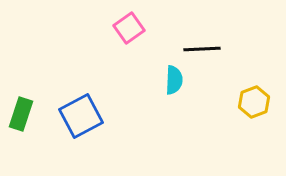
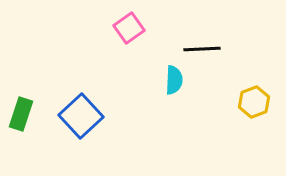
blue square: rotated 15 degrees counterclockwise
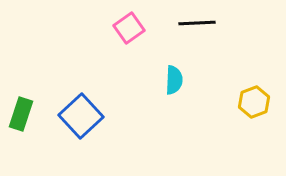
black line: moved 5 px left, 26 px up
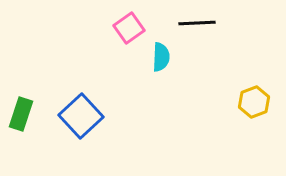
cyan semicircle: moved 13 px left, 23 px up
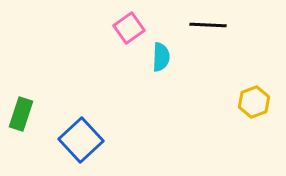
black line: moved 11 px right, 2 px down; rotated 6 degrees clockwise
blue square: moved 24 px down
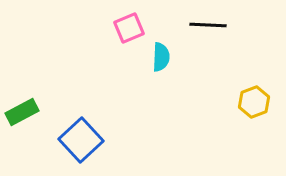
pink square: rotated 12 degrees clockwise
green rectangle: moved 1 px right, 2 px up; rotated 44 degrees clockwise
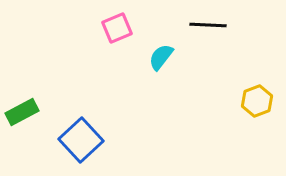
pink square: moved 12 px left
cyan semicircle: rotated 144 degrees counterclockwise
yellow hexagon: moved 3 px right, 1 px up
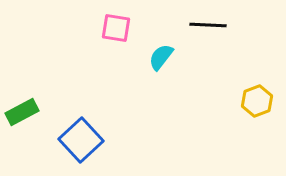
pink square: moved 1 px left; rotated 32 degrees clockwise
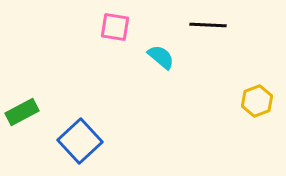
pink square: moved 1 px left, 1 px up
cyan semicircle: rotated 92 degrees clockwise
blue square: moved 1 px left, 1 px down
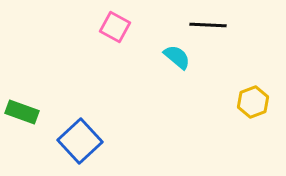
pink square: rotated 20 degrees clockwise
cyan semicircle: moved 16 px right
yellow hexagon: moved 4 px left, 1 px down
green rectangle: rotated 48 degrees clockwise
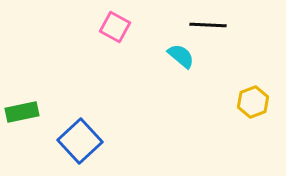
cyan semicircle: moved 4 px right, 1 px up
green rectangle: rotated 32 degrees counterclockwise
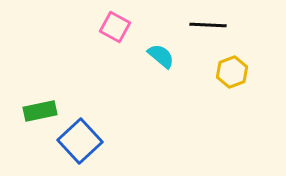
cyan semicircle: moved 20 px left
yellow hexagon: moved 21 px left, 30 px up
green rectangle: moved 18 px right, 1 px up
